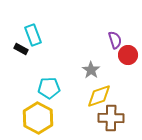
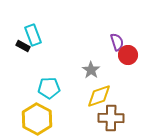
purple semicircle: moved 2 px right, 2 px down
black rectangle: moved 2 px right, 3 px up
yellow hexagon: moved 1 px left, 1 px down
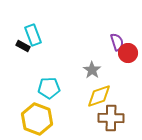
red circle: moved 2 px up
gray star: moved 1 px right
yellow hexagon: rotated 8 degrees counterclockwise
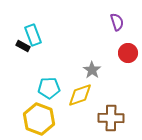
purple semicircle: moved 20 px up
yellow diamond: moved 19 px left, 1 px up
yellow hexagon: moved 2 px right
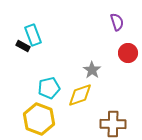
cyan pentagon: rotated 10 degrees counterclockwise
brown cross: moved 2 px right, 6 px down
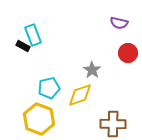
purple semicircle: moved 2 px right, 1 px down; rotated 120 degrees clockwise
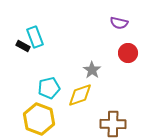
cyan rectangle: moved 2 px right, 2 px down
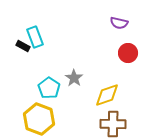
gray star: moved 18 px left, 8 px down
cyan pentagon: rotated 25 degrees counterclockwise
yellow diamond: moved 27 px right
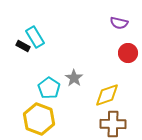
cyan rectangle: rotated 10 degrees counterclockwise
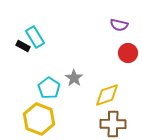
purple semicircle: moved 2 px down
